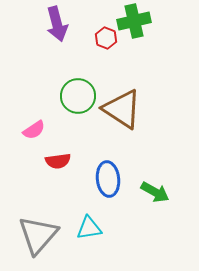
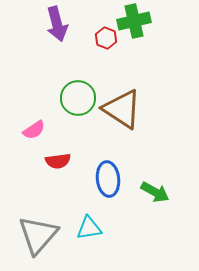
green circle: moved 2 px down
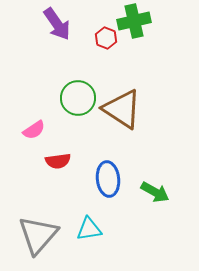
purple arrow: rotated 20 degrees counterclockwise
cyan triangle: moved 1 px down
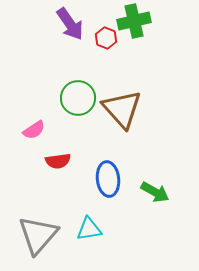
purple arrow: moved 13 px right
brown triangle: rotated 15 degrees clockwise
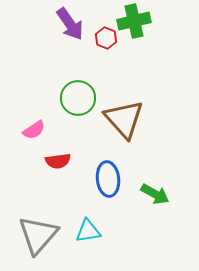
brown triangle: moved 2 px right, 10 px down
green arrow: moved 2 px down
cyan triangle: moved 1 px left, 2 px down
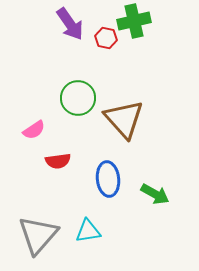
red hexagon: rotated 10 degrees counterclockwise
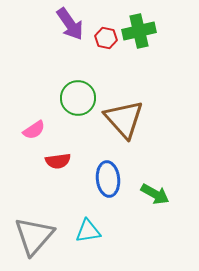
green cross: moved 5 px right, 10 px down
gray triangle: moved 4 px left, 1 px down
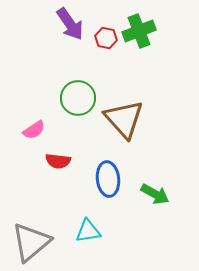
green cross: rotated 8 degrees counterclockwise
red semicircle: rotated 15 degrees clockwise
gray triangle: moved 3 px left, 6 px down; rotated 9 degrees clockwise
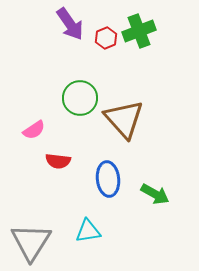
red hexagon: rotated 25 degrees clockwise
green circle: moved 2 px right
gray triangle: rotated 18 degrees counterclockwise
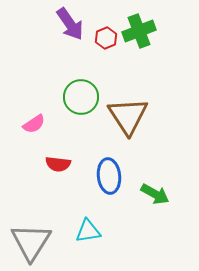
green circle: moved 1 px right, 1 px up
brown triangle: moved 4 px right, 3 px up; rotated 9 degrees clockwise
pink semicircle: moved 6 px up
red semicircle: moved 3 px down
blue ellipse: moved 1 px right, 3 px up
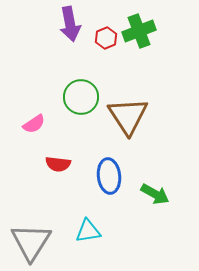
purple arrow: rotated 24 degrees clockwise
